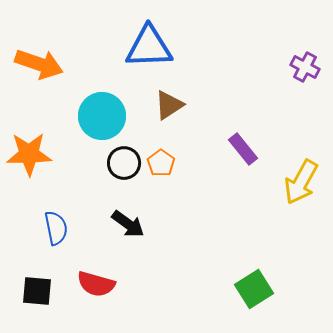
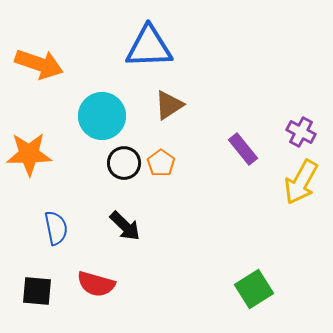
purple cross: moved 4 px left, 65 px down
black arrow: moved 3 px left, 2 px down; rotated 8 degrees clockwise
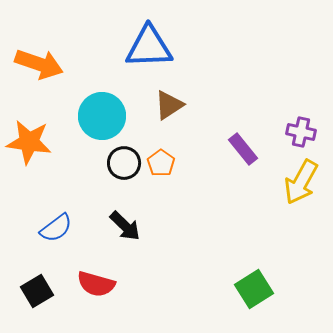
purple cross: rotated 16 degrees counterclockwise
orange star: moved 12 px up; rotated 9 degrees clockwise
blue semicircle: rotated 64 degrees clockwise
black square: rotated 36 degrees counterclockwise
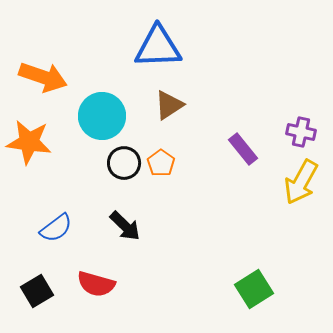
blue triangle: moved 9 px right
orange arrow: moved 4 px right, 13 px down
